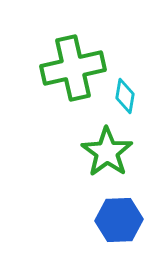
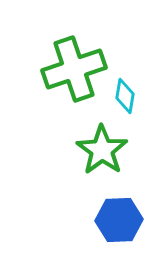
green cross: moved 1 px right, 1 px down; rotated 6 degrees counterclockwise
green star: moved 5 px left, 2 px up
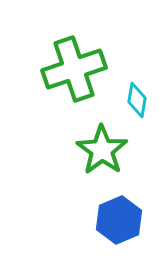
cyan diamond: moved 12 px right, 4 px down
blue hexagon: rotated 21 degrees counterclockwise
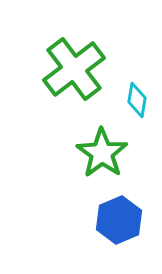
green cross: rotated 18 degrees counterclockwise
green star: moved 3 px down
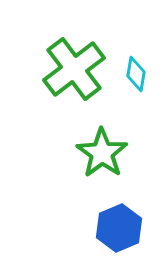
cyan diamond: moved 1 px left, 26 px up
blue hexagon: moved 8 px down
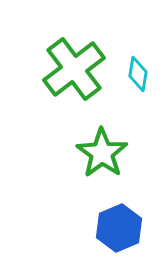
cyan diamond: moved 2 px right
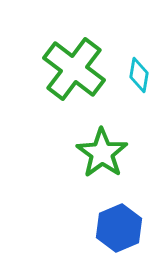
green cross: rotated 16 degrees counterclockwise
cyan diamond: moved 1 px right, 1 px down
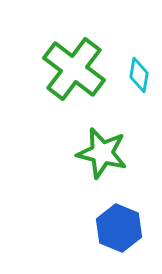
green star: rotated 21 degrees counterclockwise
blue hexagon: rotated 15 degrees counterclockwise
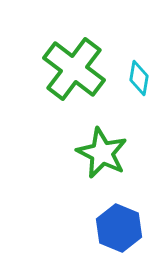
cyan diamond: moved 3 px down
green star: rotated 12 degrees clockwise
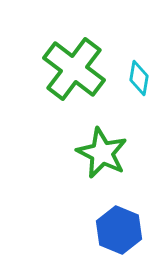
blue hexagon: moved 2 px down
